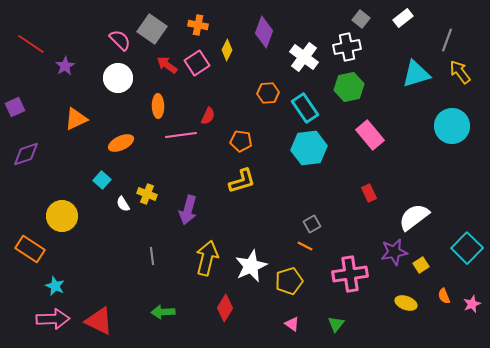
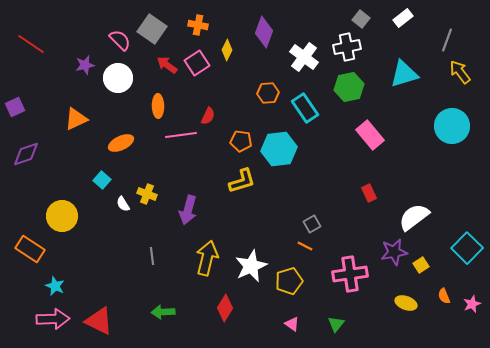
purple star at (65, 66): moved 20 px right, 1 px up; rotated 18 degrees clockwise
cyan triangle at (416, 74): moved 12 px left
cyan hexagon at (309, 148): moved 30 px left, 1 px down
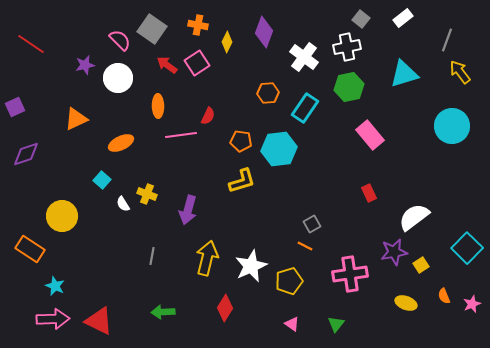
yellow diamond at (227, 50): moved 8 px up
cyan rectangle at (305, 108): rotated 68 degrees clockwise
gray line at (152, 256): rotated 18 degrees clockwise
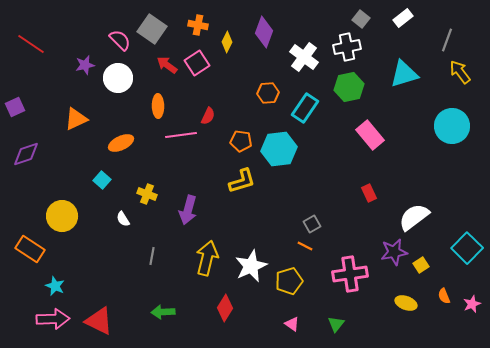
white semicircle at (123, 204): moved 15 px down
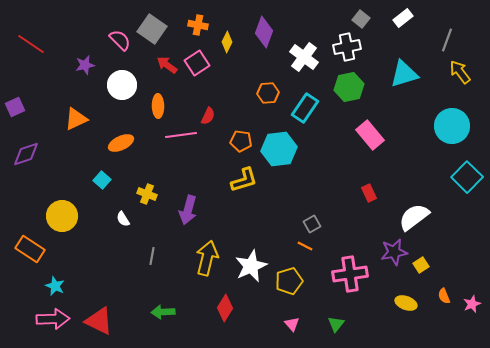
white circle at (118, 78): moved 4 px right, 7 px down
yellow L-shape at (242, 181): moved 2 px right, 1 px up
cyan square at (467, 248): moved 71 px up
pink triangle at (292, 324): rotated 14 degrees clockwise
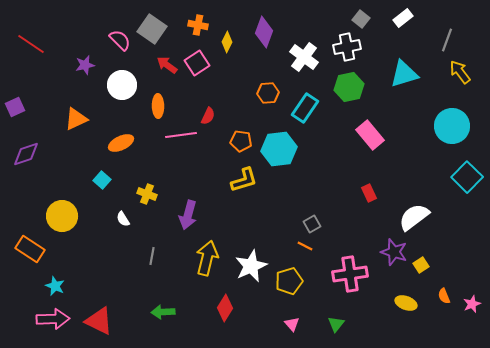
purple arrow at (188, 210): moved 5 px down
purple star at (394, 252): rotated 28 degrees clockwise
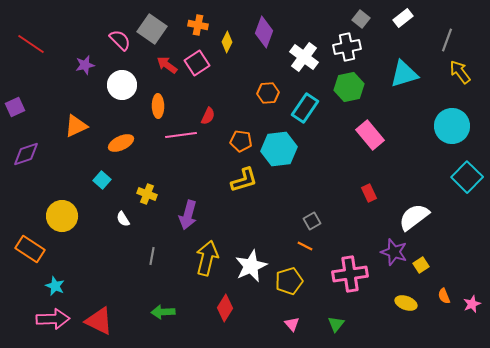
orange triangle at (76, 119): moved 7 px down
gray square at (312, 224): moved 3 px up
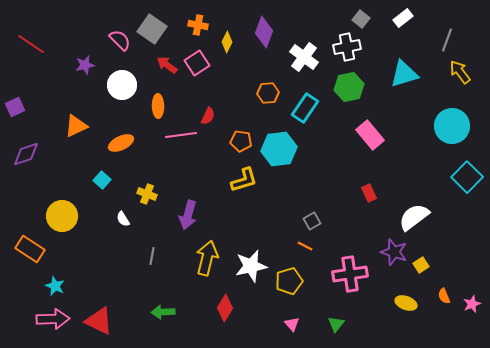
white star at (251, 266): rotated 12 degrees clockwise
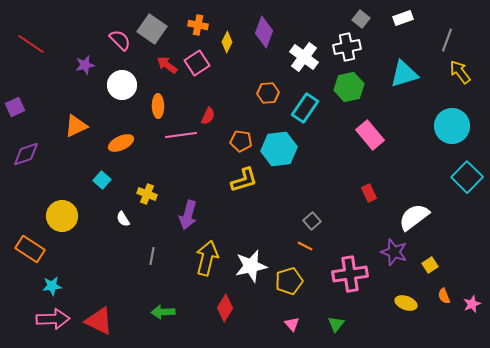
white rectangle at (403, 18): rotated 18 degrees clockwise
gray square at (312, 221): rotated 12 degrees counterclockwise
yellow square at (421, 265): moved 9 px right
cyan star at (55, 286): moved 3 px left; rotated 30 degrees counterclockwise
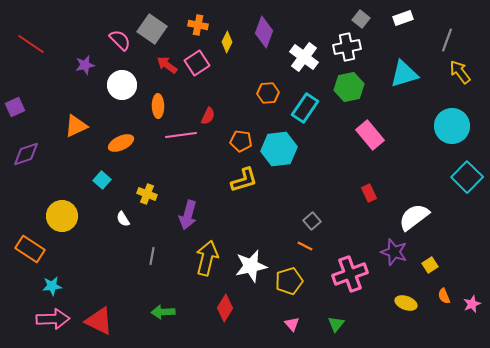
pink cross at (350, 274): rotated 12 degrees counterclockwise
